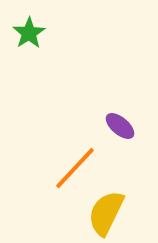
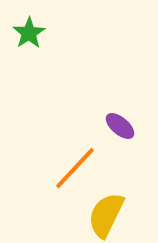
yellow semicircle: moved 2 px down
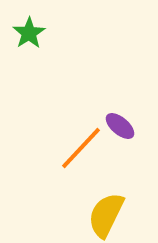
orange line: moved 6 px right, 20 px up
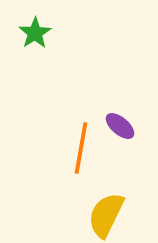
green star: moved 6 px right
orange line: rotated 33 degrees counterclockwise
